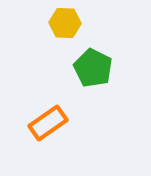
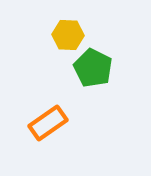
yellow hexagon: moved 3 px right, 12 px down
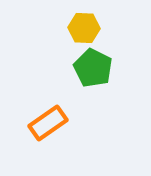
yellow hexagon: moved 16 px right, 7 px up
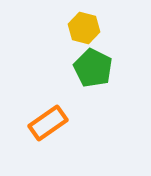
yellow hexagon: rotated 12 degrees clockwise
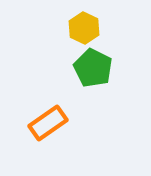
yellow hexagon: rotated 12 degrees clockwise
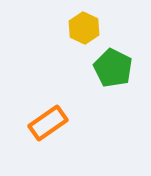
green pentagon: moved 20 px right
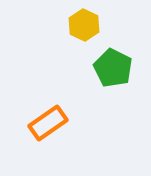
yellow hexagon: moved 3 px up
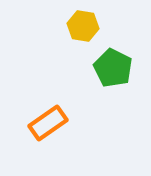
yellow hexagon: moved 1 px left, 1 px down; rotated 16 degrees counterclockwise
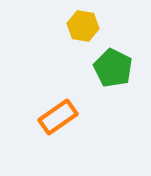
orange rectangle: moved 10 px right, 6 px up
